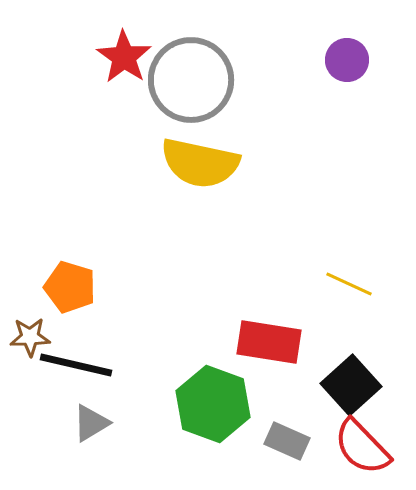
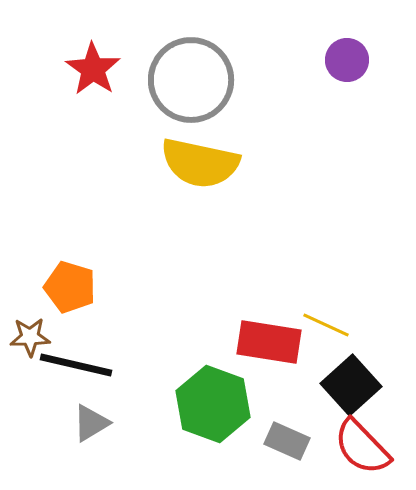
red star: moved 31 px left, 12 px down
yellow line: moved 23 px left, 41 px down
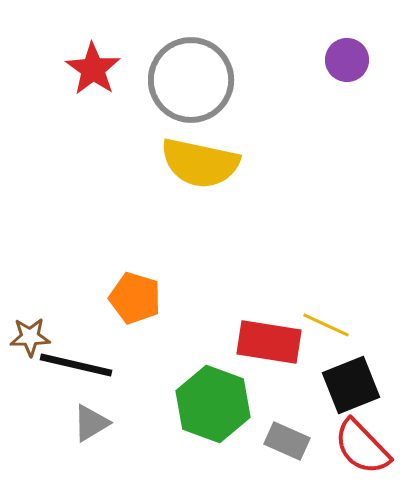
orange pentagon: moved 65 px right, 11 px down
black square: rotated 20 degrees clockwise
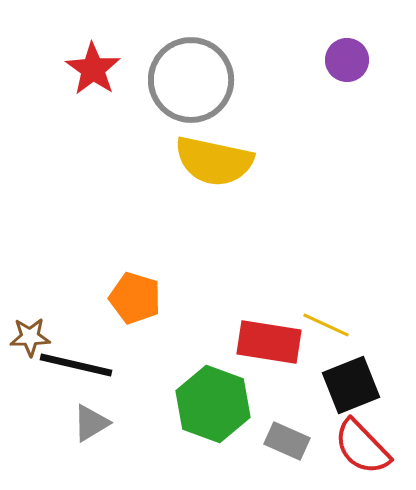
yellow semicircle: moved 14 px right, 2 px up
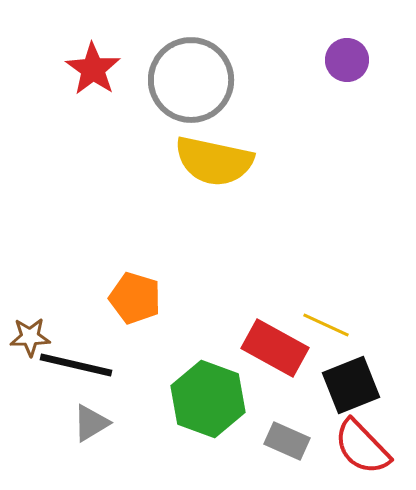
red rectangle: moved 6 px right, 6 px down; rotated 20 degrees clockwise
green hexagon: moved 5 px left, 5 px up
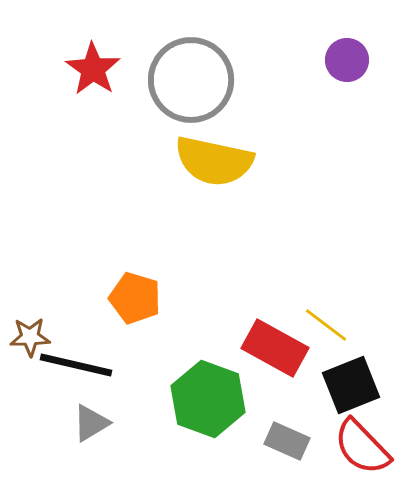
yellow line: rotated 12 degrees clockwise
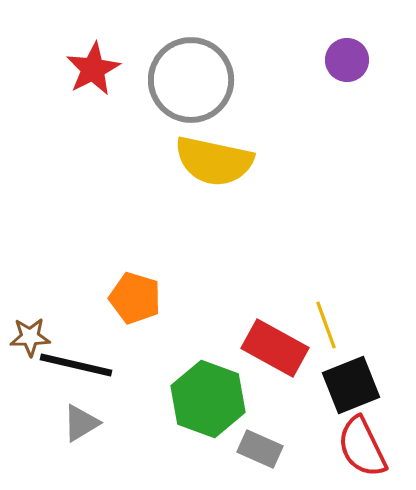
red star: rotated 10 degrees clockwise
yellow line: rotated 33 degrees clockwise
gray triangle: moved 10 px left
gray rectangle: moved 27 px left, 8 px down
red semicircle: rotated 18 degrees clockwise
